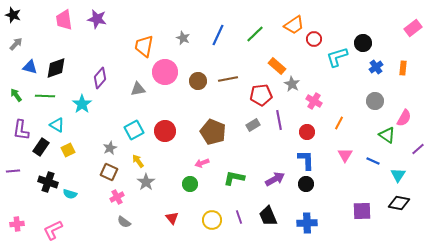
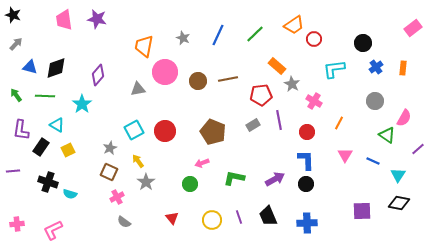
cyan L-shape at (337, 57): moved 3 px left, 12 px down; rotated 10 degrees clockwise
purple diamond at (100, 78): moved 2 px left, 3 px up
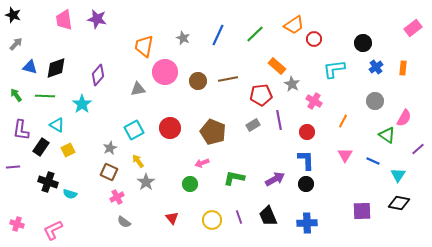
orange line at (339, 123): moved 4 px right, 2 px up
red circle at (165, 131): moved 5 px right, 3 px up
purple line at (13, 171): moved 4 px up
pink cross at (17, 224): rotated 24 degrees clockwise
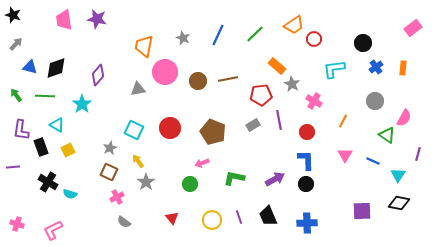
cyan square at (134, 130): rotated 36 degrees counterclockwise
black rectangle at (41, 147): rotated 54 degrees counterclockwise
purple line at (418, 149): moved 5 px down; rotated 32 degrees counterclockwise
black cross at (48, 182): rotated 12 degrees clockwise
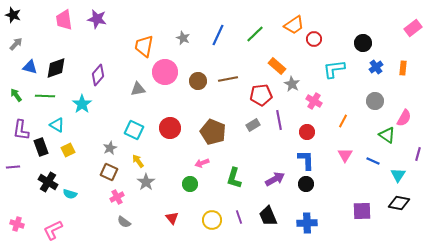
green L-shape at (234, 178): rotated 85 degrees counterclockwise
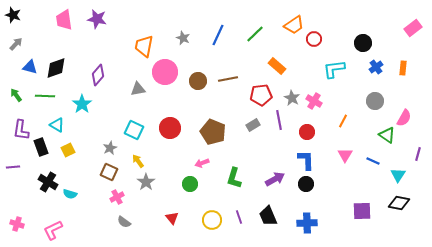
gray star at (292, 84): moved 14 px down
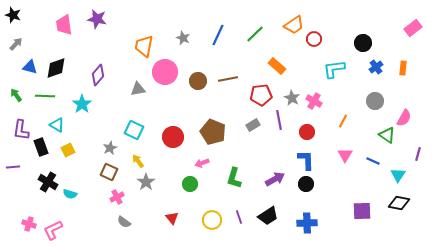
pink trapezoid at (64, 20): moved 5 px down
red circle at (170, 128): moved 3 px right, 9 px down
black trapezoid at (268, 216): rotated 100 degrees counterclockwise
pink cross at (17, 224): moved 12 px right
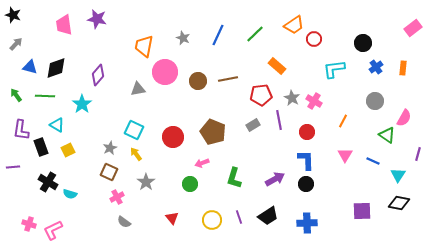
yellow arrow at (138, 161): moved 2 px left, 7 px up
